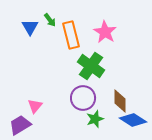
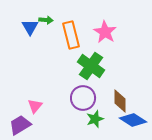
green arrow: moved 4 px left; rotated 48 degrees counterclockwise
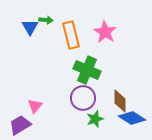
green cross: moved 4 px left, 4 px down; rotated 12 degrees counterclockwise
blue diamond: moved 1 px left, 2 px up
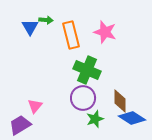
pink star: rotated 15 degrees counterclockwise
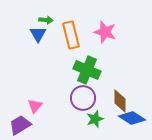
blue triangle: moved 8 px right, 7 px down
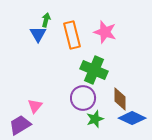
green arrow: rotated 80 degrees counterclockwise
orange rectangle: moved 1 px right
green cross: moved 7 px right
brown diamond: moved 2 px up
blue diamond: rotated 8 degrees counterclockwise
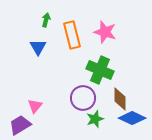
blue triangle: moved 13 px down
green cross: moved 6 px right
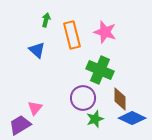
blue triangle: moved 1 px left, 3 px down; rotated 18 degrees counterclockwise
pink triangle: moved 2 px down
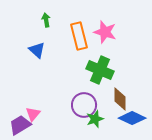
green arrow: rotated 24 degrees counterclockwise
orange rectangle: moved 7 px right, 1 px down
purple circle: moved 1 px right, 7 px down
pink triangle: moved 2 px left, 6 px down
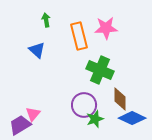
pink star: moved 1 px right, 4 px up; rotated 20 degrees counterclockwise
